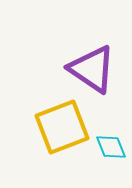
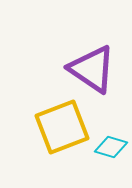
cyan diamond: rotated 52 degrees counterclockwise
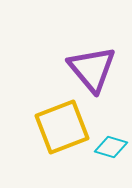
purple triangle: rotated 16 degrees clockwise
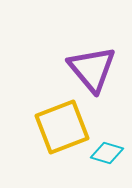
cyan diamond: moved 4 px left, 6 px down
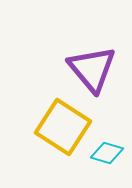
yellow square: moved 1 px right; rotated 36 degrees counterclockwise
